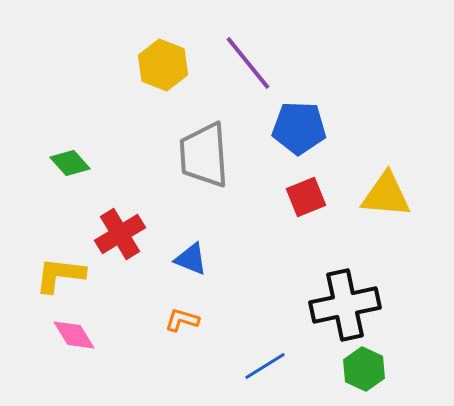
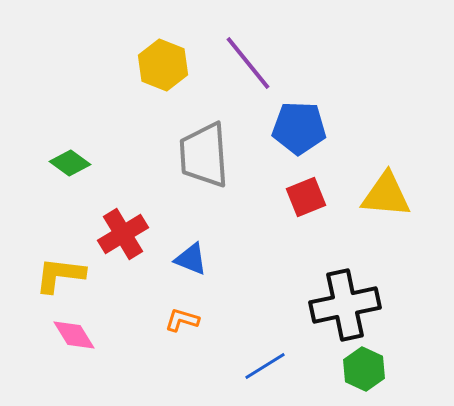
green diamond: rotated 12 degrees counterclockwise
red cross: moved 3 px right
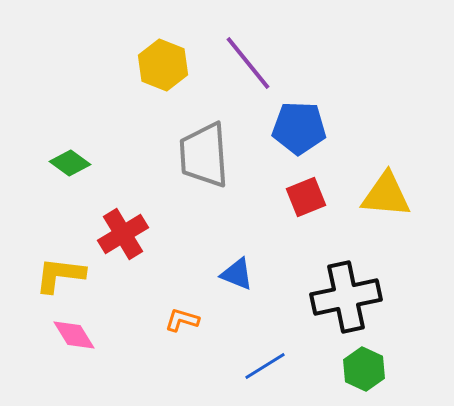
blue triangle: moved 46 px right, 15 px down
black cross: moved 1 px right, 8 px up
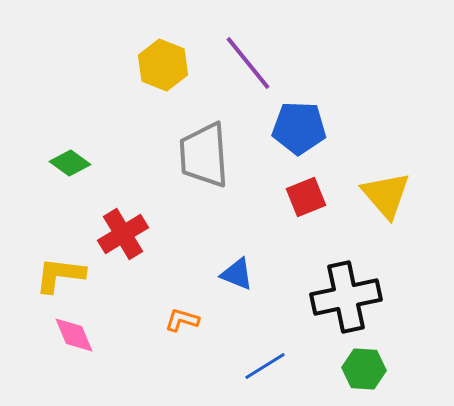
yellow triangle: rotated 44 degrees clockwise
pink diamond: rotated 9 degrees clockwise
green hexagon: rotated 21 degrees counterclockwise
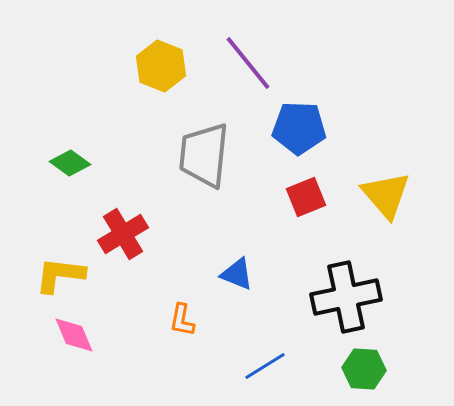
yellow hexagon: moved 2 px left, 1 px down
gray trapezoid: rotated 10 degrees clockwise
orange L-shape: rotated 96 degrees counterclockwise
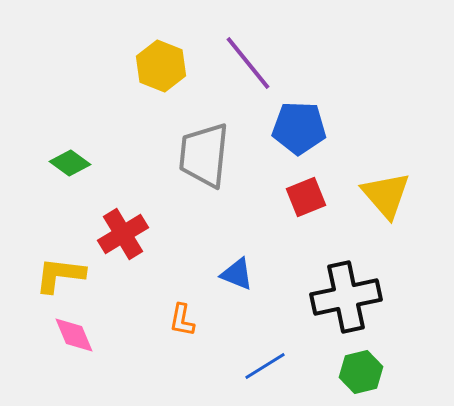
green hexagon: moved 3 px left, 3 px down; rotated 18 degrees counterclockwise
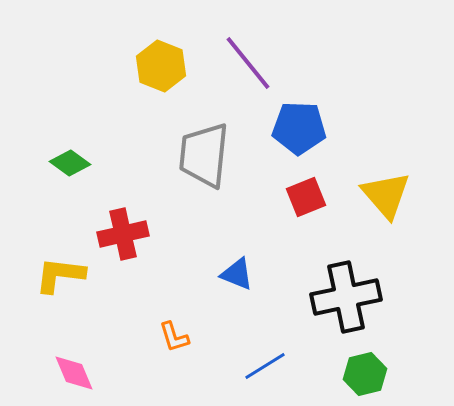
red cross: rotated 18 degrees clockwise
orange L-shape: moved 8 px left, 17 px down; rotated 28 degrees counterclockwise
pink diamond: moved 38 px down
green hexagon: moved 4 px right, 2 px down
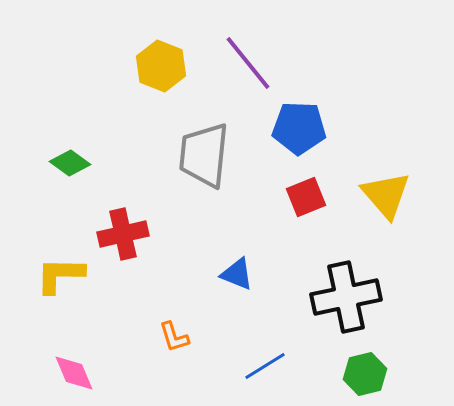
yellow L-shape: rotated 6 degrees counterclockwise
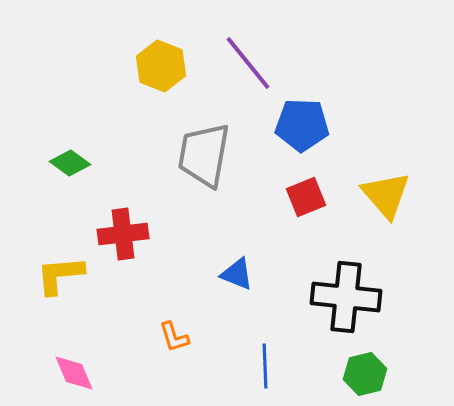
blue pentagon: moved 3 px right, 3 px up
gray trapezoid: rotated 4 degrees clockwise
red cross: rotated 6 degrees clockwise
yellow L-shape: rotated 6 degrees counterclockwise
black cross: rotated 18 degrees clockwise
blue line: rotated 60 degrees counterclockwise
